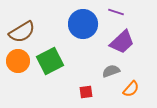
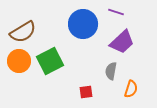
brown semicircle: moved 1 px right
orange circle: moved 1 px right
gray semicircle: rotated 60 degrees counterclockwise
orange semicircle: rotated 24 degrees counterclockwise
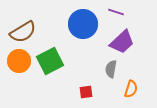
gray semicircle: moved 2 px up
